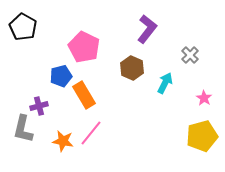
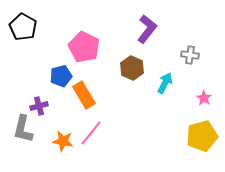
gray cross: rotated 36 degrees counterclockwise
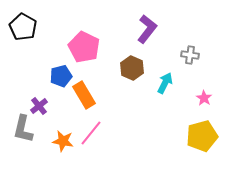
purple cross: rotated 24 degrees counterclockwise
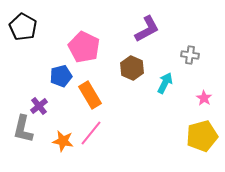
purple L-shape: rotated 24 degrees clockwise
orange rectangle: moved 6 px right
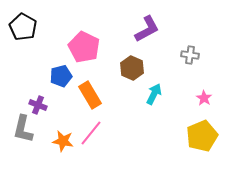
cyan arrow: moved 11 px left, 11 px down
purple cross: moved 1 px left, 1 px up; rotated 30 degrees counterclockwise
yellow pentagon: rotated 8 degrees counterclockwise
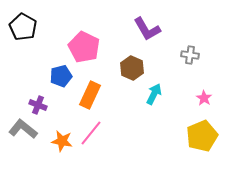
purple L-shape: rotated 88 degrees clockwise
orange rectangle: rotated 56 degrees clockwise
gray L-shape: rotated 116 degrees clockwise
orange star: moved 1 px left
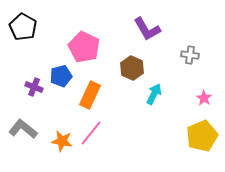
purple cross: moved 4 px left, 18 px up
